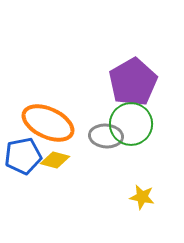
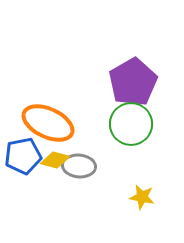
gray ellipse: moved 27 px left, 30 px down
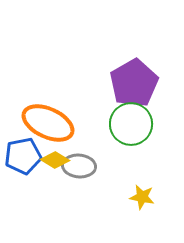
purple pentagon: moved 1 px right, 1 px down
yellow diamond: rotated 16 degrees clockwise
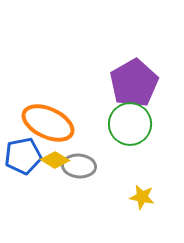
green circle: moved 1 px left
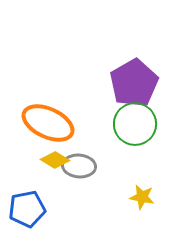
green circle: moved 5 px right
blue pentagon: moved 4 px right, 53 px down
